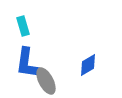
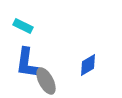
cyan rectangle: rotated 48 degrees counterclockwise
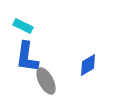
blue L-shape: moved 6 px up
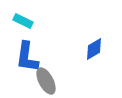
cyan rectangle: moved 5 px up
blue diamond: moved 6 px right, 16 px up
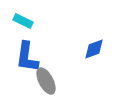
blue diamond: rotated 10 degrees clockwise
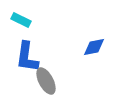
cyan rectangle: moved 2 px left, 1 px up
blue diamond: moved 2 px up; rotated 10 degrees clockwise
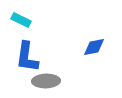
gray ellipse: rotated 64 degrees counterclockwise
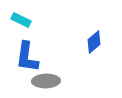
blue diamond: moved 5 px up; rotated 30 degrees counterclockwise
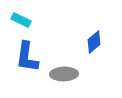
gray ellipse: moved 18 px right, 7 px up
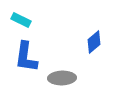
blue L-shape: moved 1 px left
gray ellipse: moved 2 px left, 4 px down
